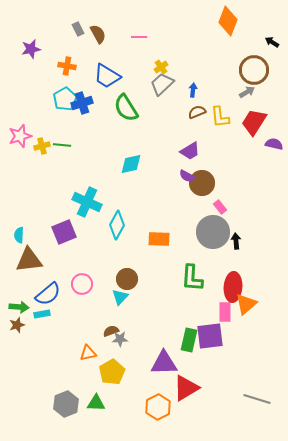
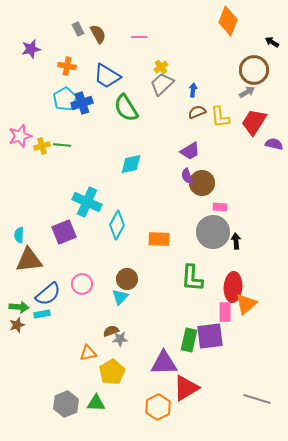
purple semicircle at (187, 176): rotated 42 degrees clockwise
pink rectangle at (220, 207): rotated 48 degrees counterclockwise
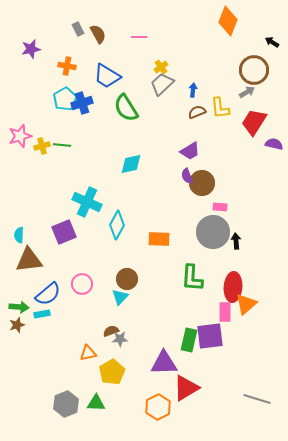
yellow L-shape at (220, 117): moved 9 px up
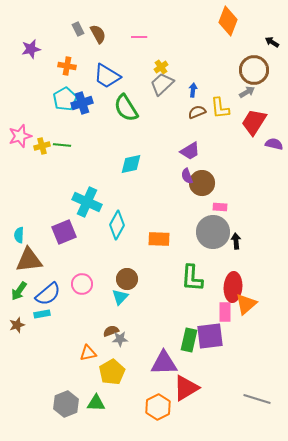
green arrow at (19, 307): moved 16 px up; rotated 120 degrees clockwise
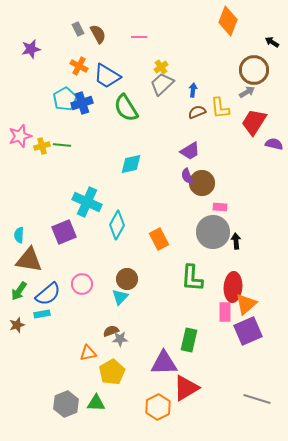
orange cross at (67, 66): moved 12 px right; rotated 18 degrees clockwise
orange rectangle at (159, 239): rotated 60 degrees clockwise
brown triangle at (29, 260): rotated 16 degrees clockwise
purple square at (210, 336): moved 38 px right, 5 px up; rotated 16 degrees counterclockwise
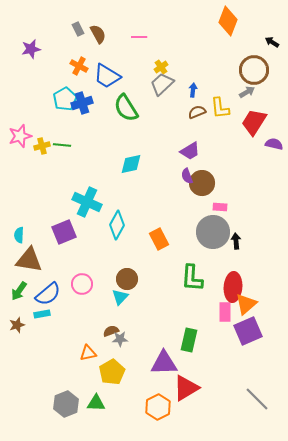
gray line at (257, 399): rotated 28 degrees clockwise
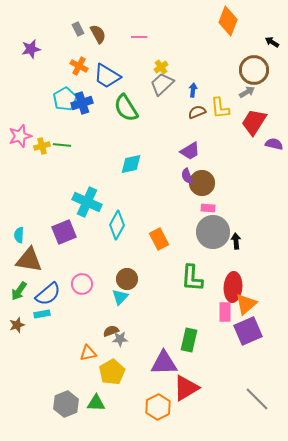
pink rectangle at (220, 207): moved 12 px left, 1 px down
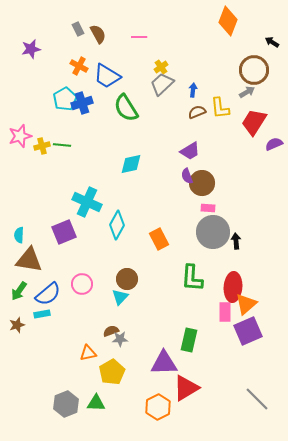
purple semicircle at (274, 144): rotated 36 degrees counterclockwise
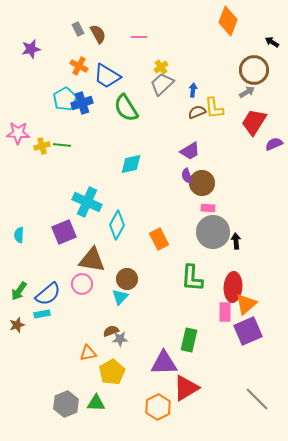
yellow L-shape at (220, 108): moved 6 px left
pink star at (20, 136): moved 2 px left, 3 px up; rotated 20 degrees clockwise
brown triangle at (29, 260): moved 63 px right
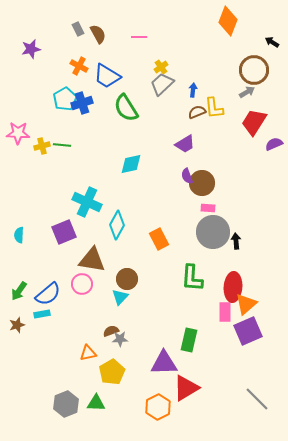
purple trapezoid at (190, 151): moved 5 px left, 7 px up
